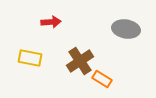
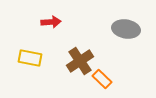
orange rectangle: rotated 12 degrees clockwise
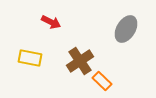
red arrow: rotated 30 degrees clockwise
gray ellipse: rotated 68 degrees counterclockwise
orange rectangle: moved 2 px down
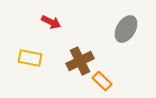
brown cross: rotated 8 degrees clockwise
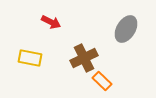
brown cross: moved 4 px right, 3 px up
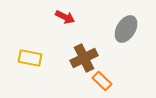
red arrow: moved 14 px right, 5 px up
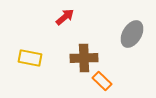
red arrow: rotated 66 degrees counterclockwise
gray ellipse: moved 6 px right, 5 px down
brown cross: rotated 24 degrees clockwise
